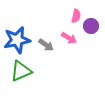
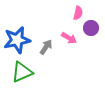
pink semicircle: moved 2 px right, 3 px up
purple circle: moved 2 px down
gray arrow: moved 2 px down; rotated 91 degrees counterclockwise
green triangle: moved 1 px right, 1 px down
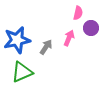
pink arrow: rotated 98 degrees counterclockwise
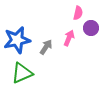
green triangle: moved 1 px down
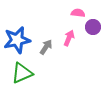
pink semicircle: rotated 96 degrees counterclockwise
purple circle: moved 2 px right, 1 px up
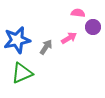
pink arrow: rotated 35 degrees clockwise
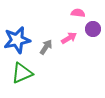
purple circle: moved 2 px down
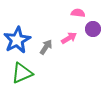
blue star: rotated 16 degrees counterclockwise
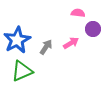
pink arrow: moved 2 px right, 5 px down
green triangle: moved 2 px up
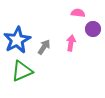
pink arrow: rotated 49 degrees counterclockwise
gray arrow: moved 2 px left
